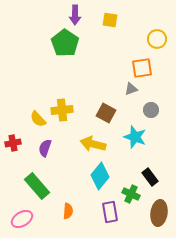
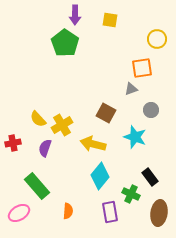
yellow cross: moved 15 px down; rotated 25 degrees counterclockwise
pink ellipse: moved 3 px left, 6 px up
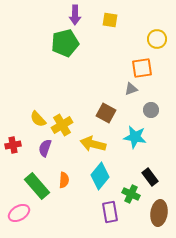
green pentagon: rotated 24 degrees clockwise
cyan star: rotated 10 degrees counterclockwise
red cross: moved 2 px down
orange semicircle: moved 4 px left, 31 px up
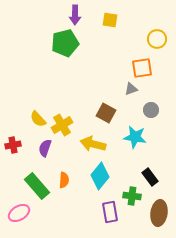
green cross: moved 1 px right, 2 px down; rotated 18 degrees counterclockwise
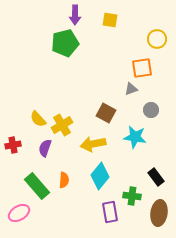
yellow arrow: rotated 25 degrees counterclockwise
black rectangle: moved 6 px right
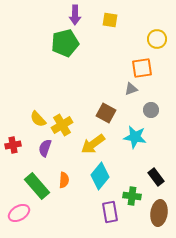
yellow arrow: rotated 25 degrees counterclockwise
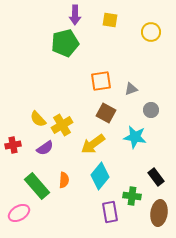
yellow circle: moved 6 px left, 7 px up
orange square: moved 41 px left, 13 px down
purple semicircle: rotated 144 degrees counterclockwise
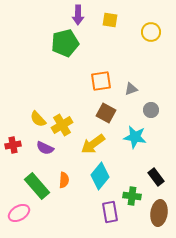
purple arrow: moved 3 px right
purple semicircle: rotated 60 degrees clockwise
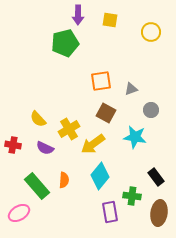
yellow cross: moved 7 px right, 4 px down
red cross: rotated 21 degrees clockwise
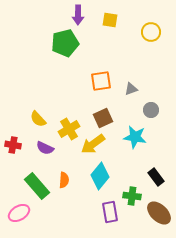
brown square: moved 3 px left, 5 px down; rotated 36 degrees clockwise
brown ellipse: rotated 55 degrees counterclockwise
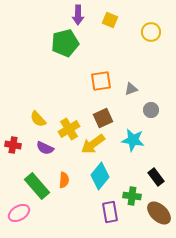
yellow square: rotated 14 degrees clockwise
cyan star: moved 2 px left, 3 px down
